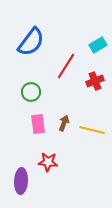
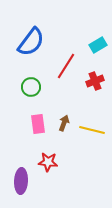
green circle: moved 5 px up
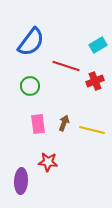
red line: rotated 76 degrees clockwise
green circle: moved 1 px left, 1 px up
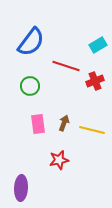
red star: moved 11 px right, 2 px up; rotated 18 degrees counterclockwise
purple ellipse: moved 7 px down
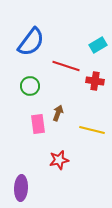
red cross: rotated 30 degrees clockwise
brown arrow: moved 6 px left, 10 px up
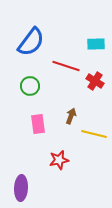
cyan rectangle: moved 2 px left, 1 px up; rotated 30 degrees clockwise
red cross: rotated 24 degrees clockwise
brown arrow: moved 13 px right, 3 px down
yellow line: moved 2 px right, 4 px down
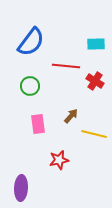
red line: rotated 12 degrees counterclockwise
brown arrow: rotated 21 degrees clockwise
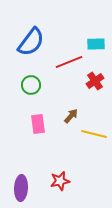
red line: moved 3 px right, 4 px up; rotated 28 degrees counterclockwise
red cross: rotated 24 degrees clockwise
green circle: moved 1 px right, 1 px up
red star: moved 1 px right, 21 px down
